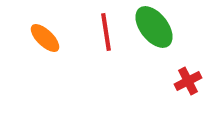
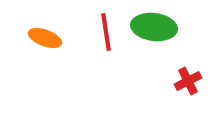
green ellipse: rotated 45 degrees counterclockwise
orange ellipse: rotated 24 degrees counterclockwise
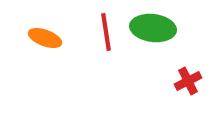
green ellipse: moved 1 px left, 1 px down
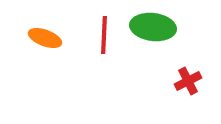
green ellipse: moved 1 px up
red line: moved 2 px left, 3 px down; rotated 12 degrees clockwise
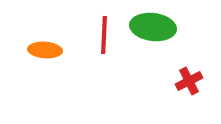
orange ellipse: moved 12 px down; rotated 16 degrees counterclockwise
red cross: moved 1 px right
